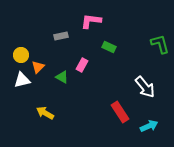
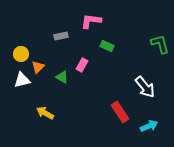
green rectangle: moved 2 px left, 1 px up
yellow circle: moved 1 px up
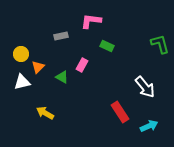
white triangle: moved 2 px down
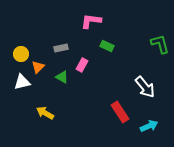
gray rectangle: moved 12 px down
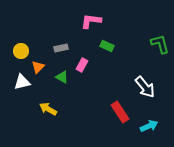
yellow circle: moved 3 px up
yellow arrow: moved 3 px right, 4 px up
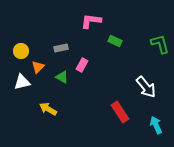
green rectangle: moved 8 px right, 5 px up
white arrow: moved 1 px right
cyan arrow: moved 7 px right, 1 px up; rotated 90 degrees counterclockwise
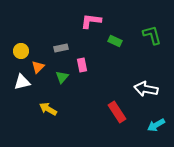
green L-shape: moved 8 px left, 9 px up
pink rectangle: rotated 40 degrees counterclockwise
green triangle: rotated 40 degrees clockwise
white arrow: moved 2 px down; rotated 140 degrees clockwise
red rectangle: moved 3 px left
cyan arrow: rotated 96 degrees counterclockwise
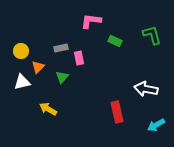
pink rectangle: moved 3 px left, 7 px up
red rectangle: rotated 20 degrees clockwise
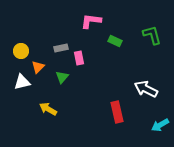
white arrow: rotated 15 degrees clockwise
cyan arrow: moved 4 px right
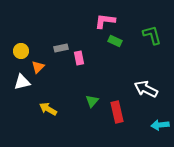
pink L-shape: moved 14 px right
green triangle: moved 30 px right, 24 px down
cyan arrow: rotated 24 degrees clockwise
